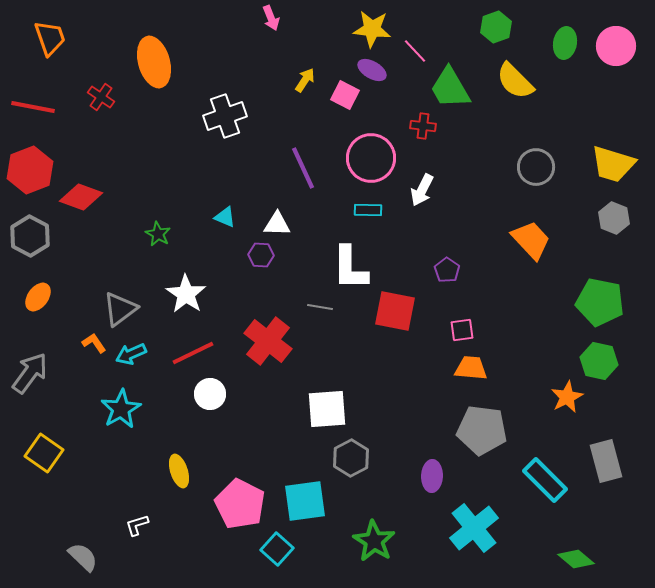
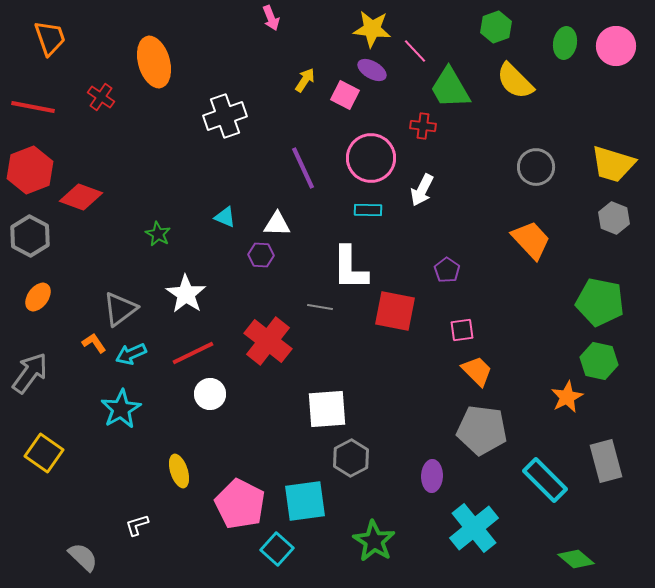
orange trapezoid at (471, 368): moved 6 px right, 3 px down; rotated 40 degrees clockwise
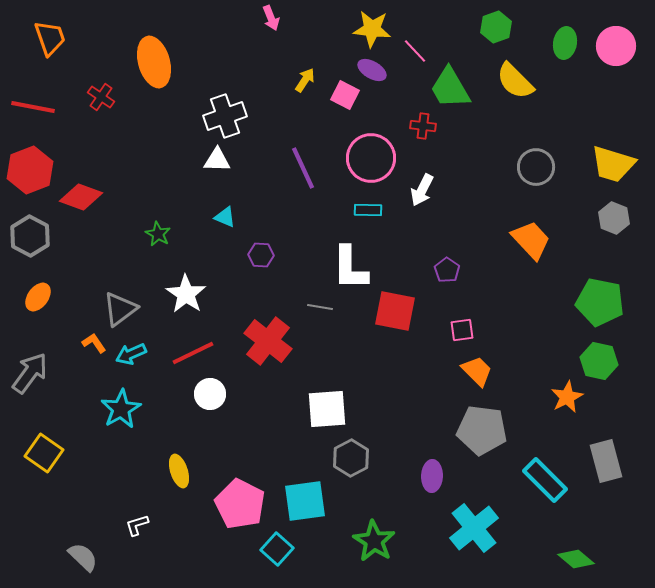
white triangle at (277, 224): moved 60 px left, 64 px up
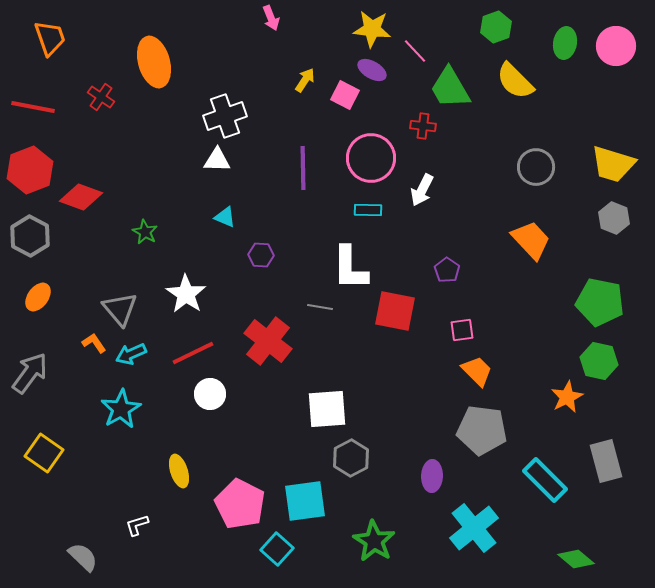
purple line at (303, 168): rotated 24 degrees clockwise
green star at (158, 234): moved 13 px left, 2 px up
gray triangle at (120, 309): rotated 33 degrees counterclockwise
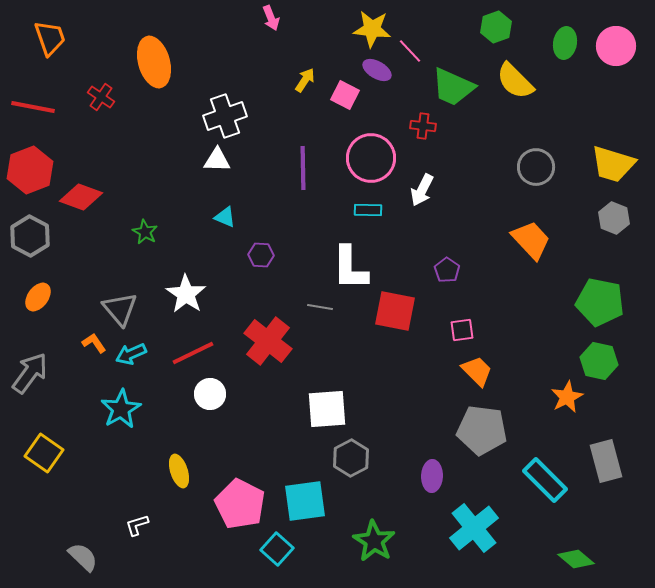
pink line at (415, 51): moved 5 px left
purple ellipse at (372, 70): moved 5 px right
green trapezoid at (450, 88): moved 3 px right, 1 px up; rotated 36 degrees counterclockwise
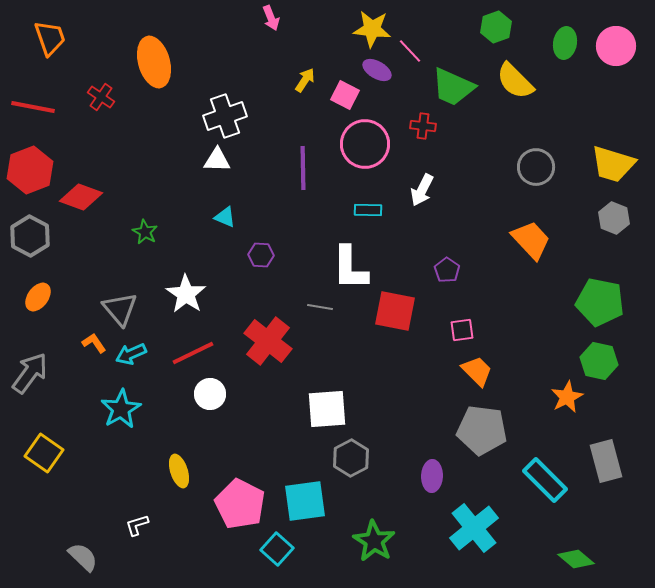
pink circle at (371, 158): moved 6 px left, 14 px up
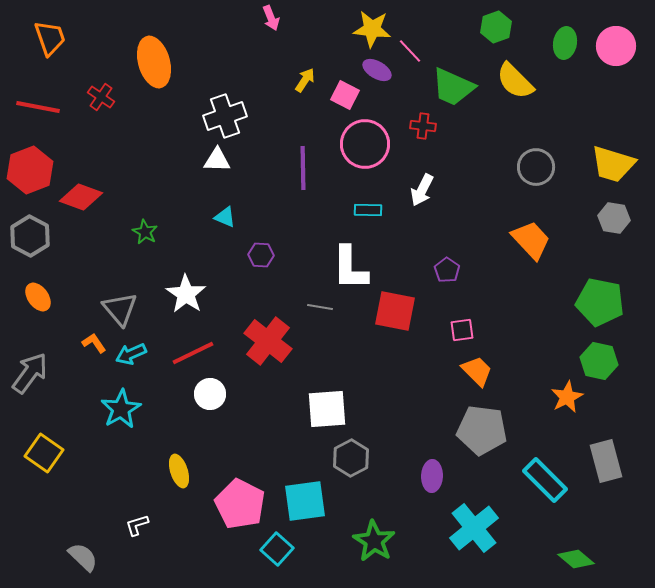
red line at (33, 107): moved 5 px right
gray hexagon at (614, 218): rotated 12 degrees counterclockwise
orange ellipse at (38, 297): rotated 72 degrees counterclockwise
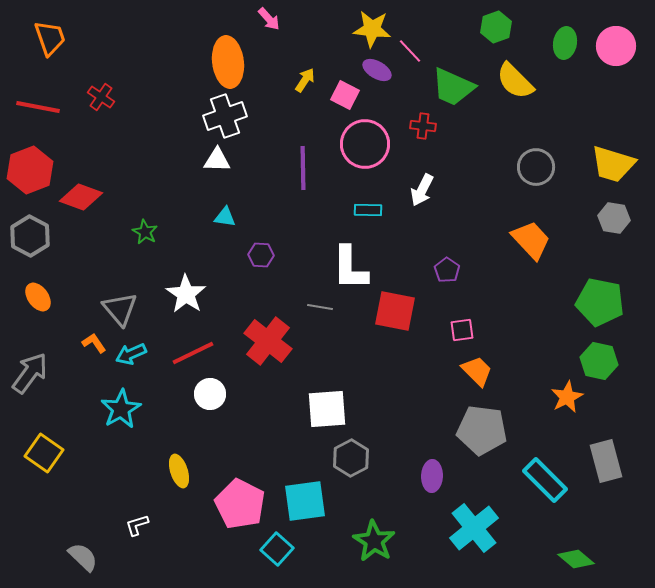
pink arrow at (271, 18): moved 2 px left, 1 px down; rotated 20 degrees counterclockwise
orange ellipse at (154, 62): moved 74 px right; rotated 9 degrees clockwise
cyan triangle at (225, 217): rotated 15 degrees counterclockwise
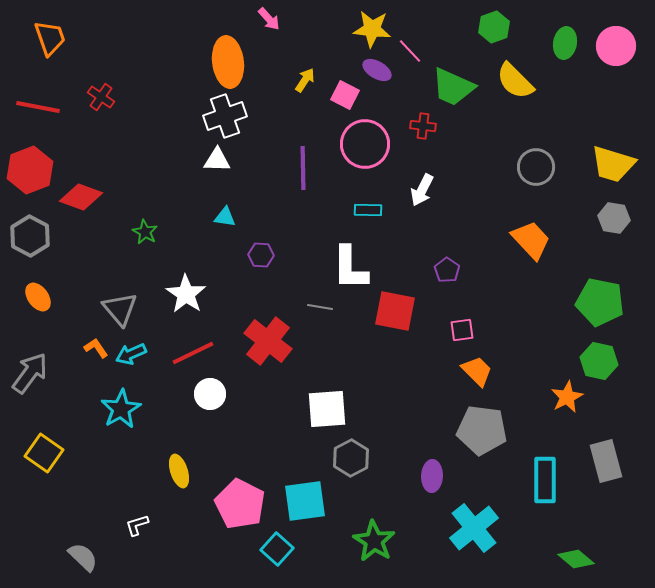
green hexagon at (496, 27): moved 2 px left
orange L-shape at (94, 343): moved 2 px right, 5 px down
cyan rectangle at (545, 480): rotated 45 degrees clockwise
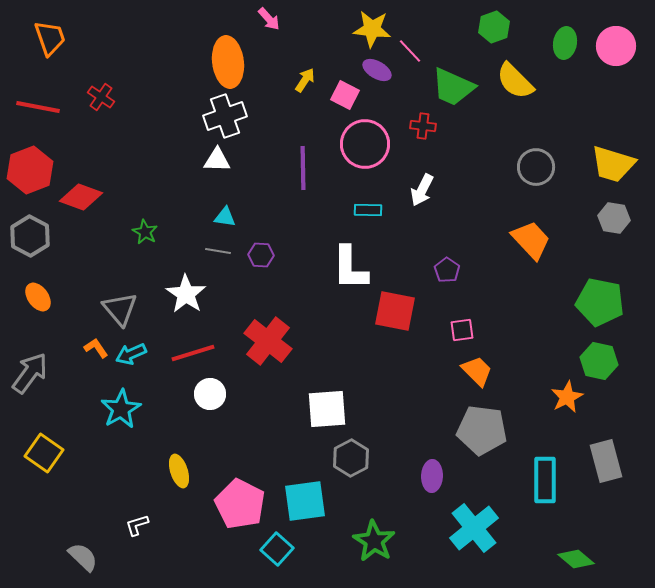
gray line at (320, 307): moved 102 px left, 56 px up
red line at (193, 353): rotated 9 degrees clockwise
